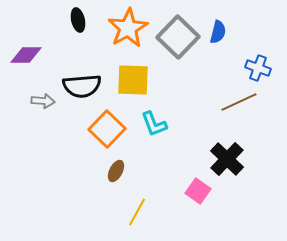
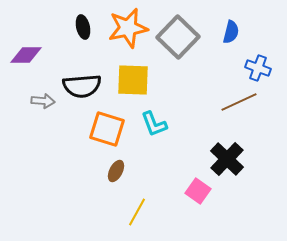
black ellipse: moved 5 px right, 7 px down
orange star: rotated 18 degrees clockwise
blue semicircle: moved 13 px right
orange square: rotated 27 degrees counterclockwise
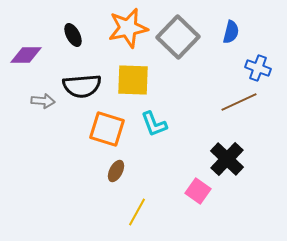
black ellipse: moved 10 px left, 8 px down; rotated 15 degrees counterclockwise
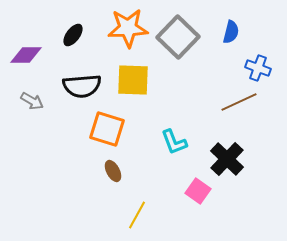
orange star: rotated 9 degrees clockwise
black ellipse: rotated 65 degrees clockwise
gray arrow: moved 11 px left; rotated 25 degrees clockwise
cyan L-shape: moved 20 px right, 18 px down
brown ellipse: moved 3 px left; rotated 55 degrees counterclockwise
yellow line: moved 3 px down
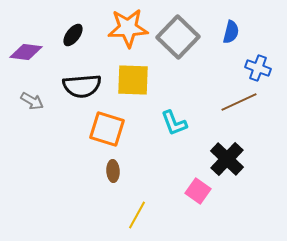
purple diamond: moved 3 px up; rotated 8 degrees clockwise
cyan L-shape: moved 19 px up
brown ellipse: rotated 25 degrees clockwise
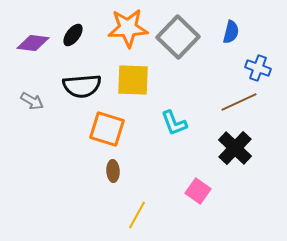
purple diamond: moved 7 px right, 9 px up
black cross: moved 8 px right, 11 px up
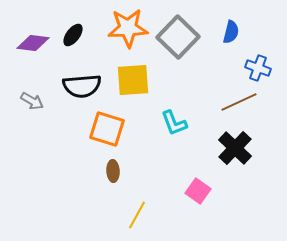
yellow square: rotated 6 degrees counterclockwise
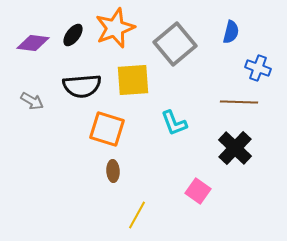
orange star: moved 13 px left; rotated 18 degrees counterclockwise
gray square: moved 3 px left, 7 px down; rotated 6 degrees clockwise
brown line: rotated 27 degrees clockwise
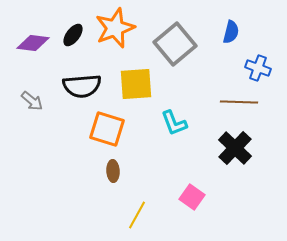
yellow square: moved 3 px right, 4 px down
gray arrow: rotated 10 degrees clockwise
pink square: moved 6 px left, 6 px down
